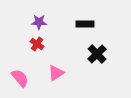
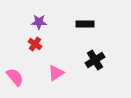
red cross: moved 2 px left
black cross: moved 2 px left, 6 px down; rotated 12 degrees clockwise
pink semicircle: moved 5 px left, 1 px up
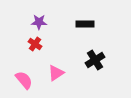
pink semicircle: moved 9 px right, 3 px down
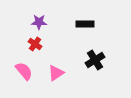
pink semicircle: moved 9 px up
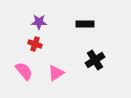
red cross: rotated 16 degrees counterclockwise
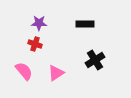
purple star: moved 1 px down
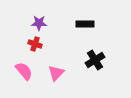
pink triangle: rotated 12 degrees counterclockwise
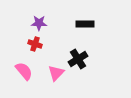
black cross: moved 17 px left, 1 px up
